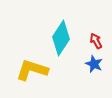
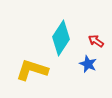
red arrow: rotated 28 degrees counterclockwise
blue star: moved 6 px left
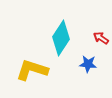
red arrow: moved 5 px right, 3 px up
blue star: rotated 18 degrees counterclockwise
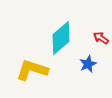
cyan diamond: rotated 16 degrees clockwise
blue star: rotated 30 degrees counterclockwise
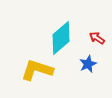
red arrow: moved 4 px left
yellow L-shape: moved 5 px right
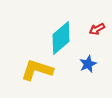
red arrow: moved 9 px up; rotated 63 degrees counterclockwise
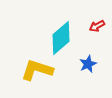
red arrow: moved 3 px up
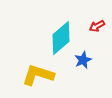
blue star: moved 5 px left, 4 px up
yellow L-shape: moved 1 px right, 5 px down
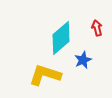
red arrow: moved 2 px down; rotated 105 degrees clockwise
yellow L-shape: moved 7 px right
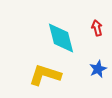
cyan diamond: rotated 64 degrees counterclockwise
blue star: moved 15 px right, 9 px down
